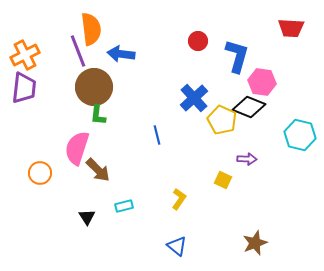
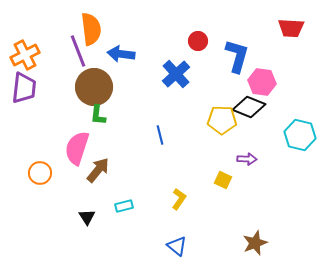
blue cross: moved 18 px left, 24 px up
yellow pentagon: rotated 24 degrees counterclockwise
blue line: moved 3 px right
brown arrow: rotated 96 degrees counterclockwise
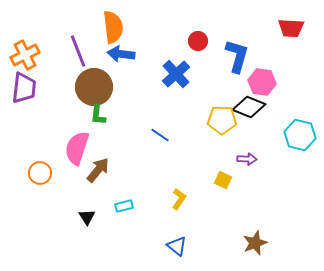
orange semicircle: moved 22 px right, 2 px up
blue line: rotated 42 degrees counterclockwise
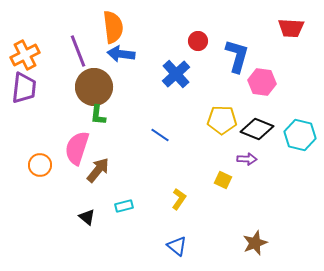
black diamond: moved 8 px right, 22 px down
orange circle: moved 8 px up
black triangle: rotated 18 degrees counterclockwise
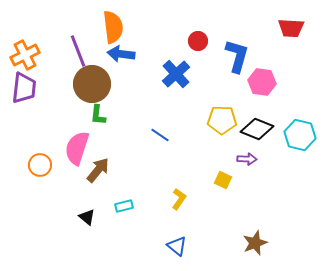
brown circle: moved 2 px left, 3 px up
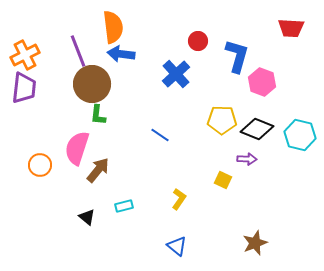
pink hexagon: rotated 12 degrees clockwise
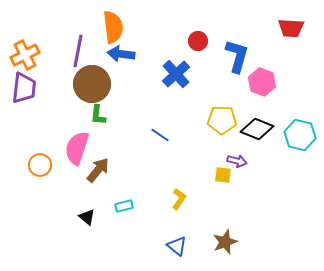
purple line: rotated 32 degrees clockwise
purple arrow: moved 10 px left, 2 px down; rotated 12 degrees clockwise
yellow square: moved 5 px up; rotated 18 degrees counterclockwise
brown star: moved 30 px left, 1 px up
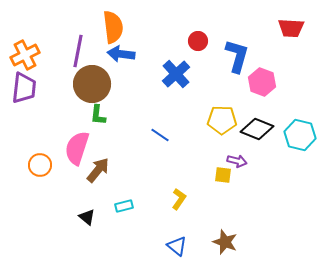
brown star: rotated 30 degrees counterclockwise
